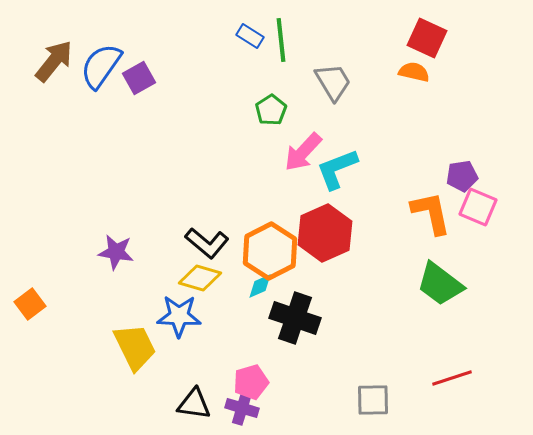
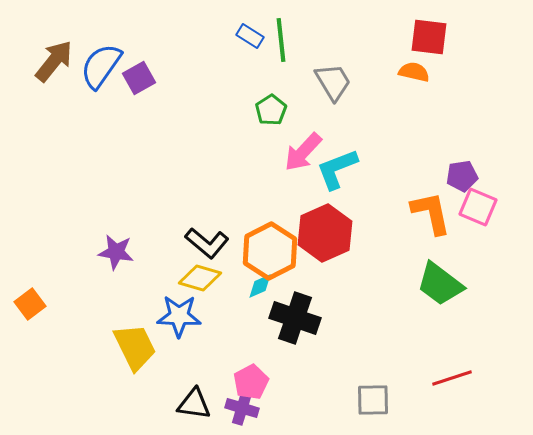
red square: moved 2 px right, 1 px up; rotated 18 degrees counterclockwise
pink pentagon: rotated 12 degrees counterclockwise
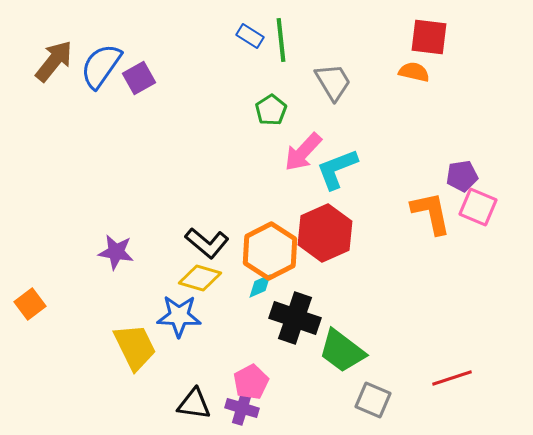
green trapezoid: moved 98 px left, 67 px down
gray square: rotated 24 degrees clockwise
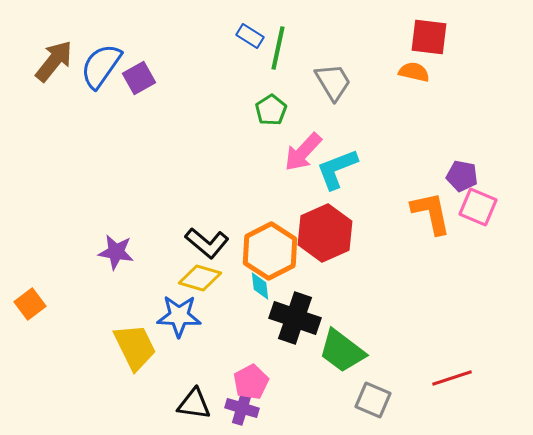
green line: moved 3 px left, 8 px down; rotated 18 degrees clockwise
purple pentagon: rotated 20 degrees clockwise
cyan diamond: rotated 72 degrees counterclockwise
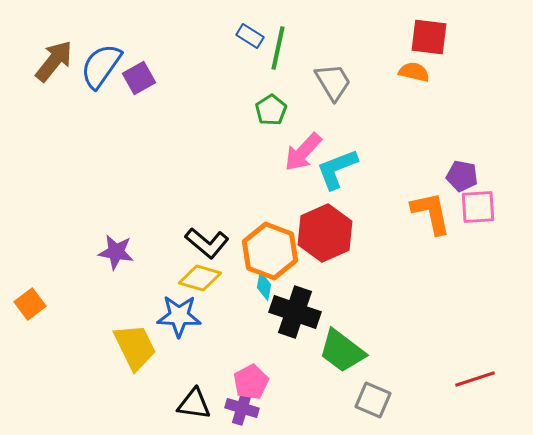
pink square: rotated 27 degrees counterclockwise
orange hexagon: rotated 12 degrees counterclockwise
cyan diamond: moved 4 px right; rotated 16 degrees clockwise
black cross: moved 6 px up
red line: moved 23 px right, 1 px down
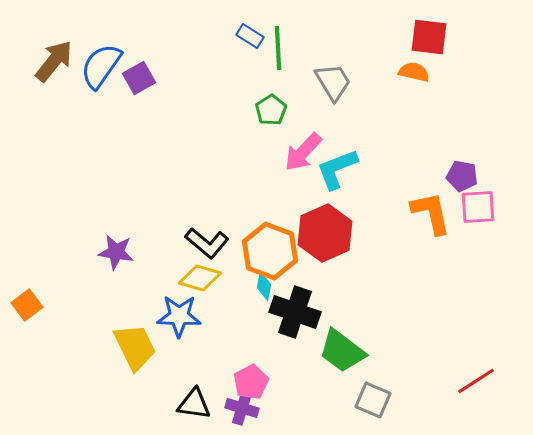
green line: rotated 15 degrees counterclockwise
orange square: moved 3 px left, 1 px down
red line: moved 1 px right, 2 px down; rotated 15 degrees counterclockwise
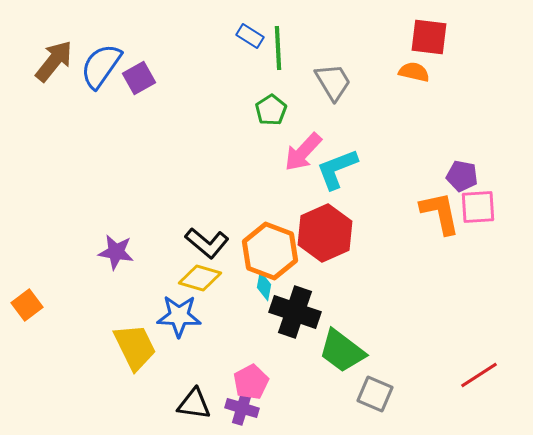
orange L-shape: moved 9 px right
red line: moved 3 px right, 6 px up
gray square: moved 2 px right, 6 px up
